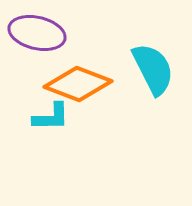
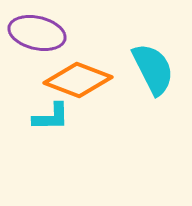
orange diamond: moved 4 px up
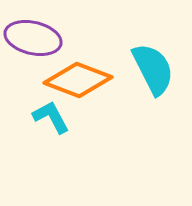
purple ellipse: moved 4 px left, 5 px down
cyan L-shape: rotated 117 degrees counterclockwise
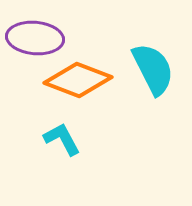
purple ellipse: moved 2 px right; rotated 8 degrees counterclockwise
cyan L-shape: moved 11 px right, 22 px down
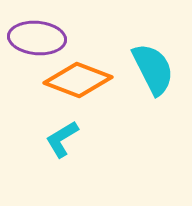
purple ellipse: moved 2 px right
cyan L-shape: rotated 93 degrees counterclockwise
